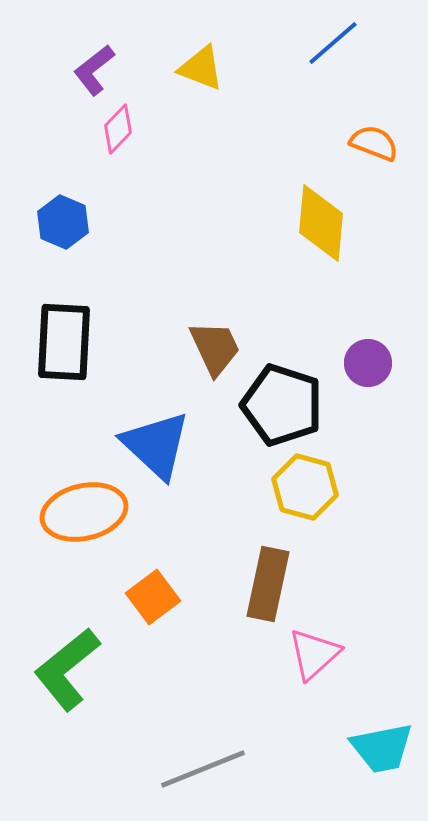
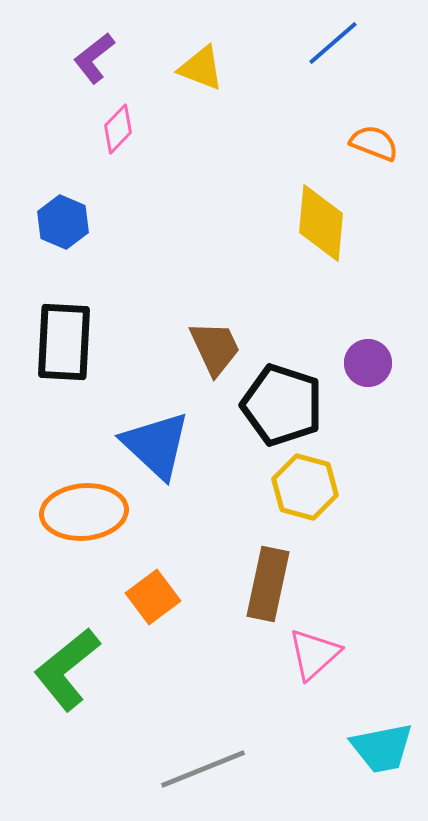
purple L-shape: moved 12 px up
orange ellipse: rotated 8 degrees clockwise
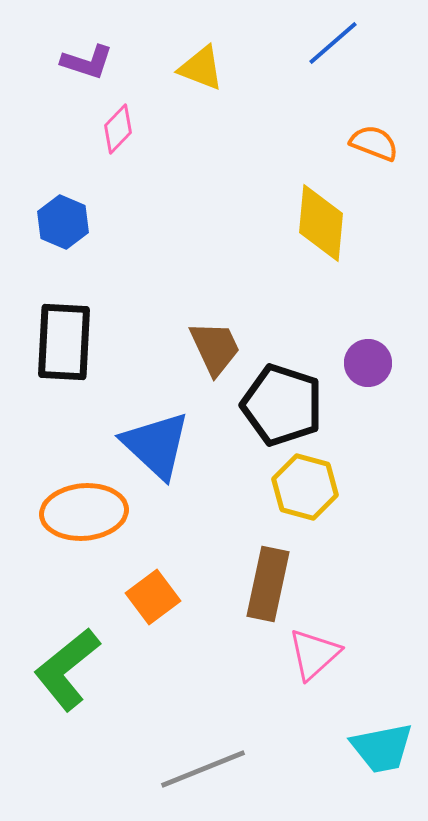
purple L-shape: moved 7 px left, 4 px down; rotated 124 degrees counterclockwise
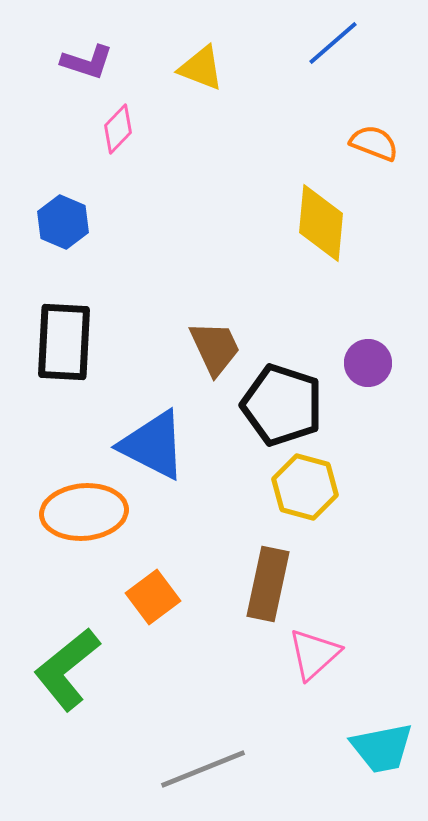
blue triangle: moved 3 px left; rotated 16 degrees counterclockwise
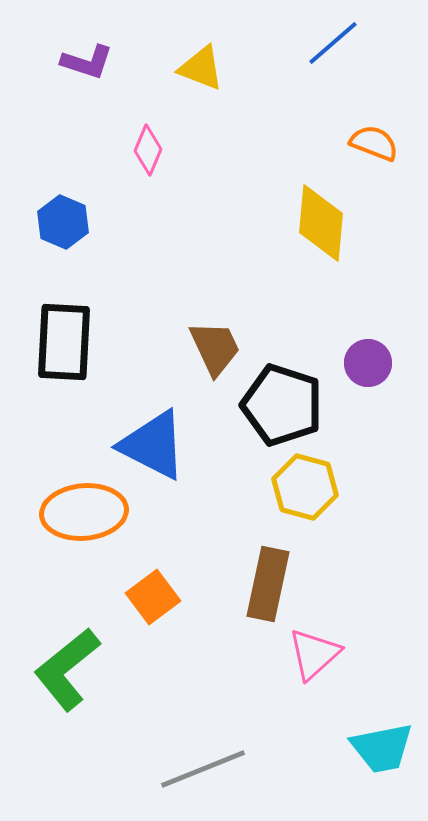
pink diamond: moved 30 px right, 21 px down; rotated 21 degrees counterclockwise
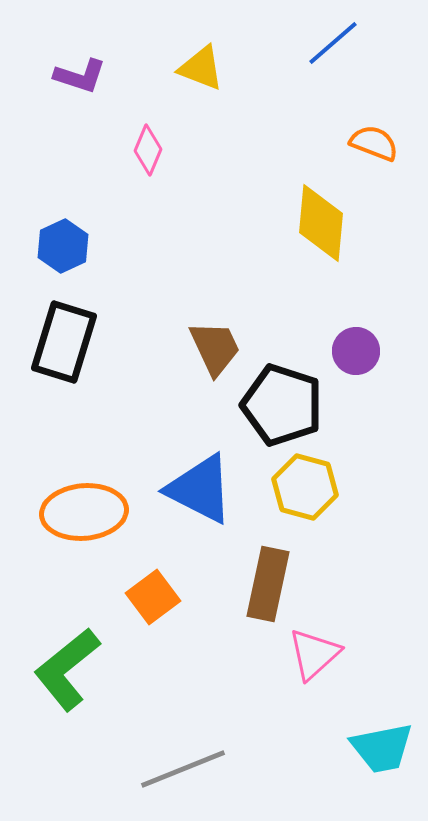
purple L-shape: moved 7 px left, 14 px down
blue hexagon: moved 24 px down; rotated 12 degrees clockwise
black rectangle: rotated 14 degrees clockwise
purple circle: moved 12 px left, 12 px up
blue triangle: moved 47 px right, 44 px down
gray line: moved 20 px left
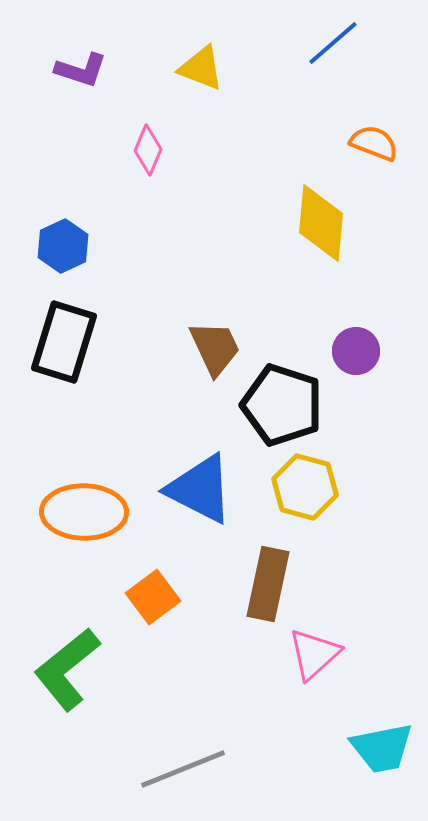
purple L-shape: moved 1 px right, 6 px up
orange ellipse: rotated 6 degrees clockwise
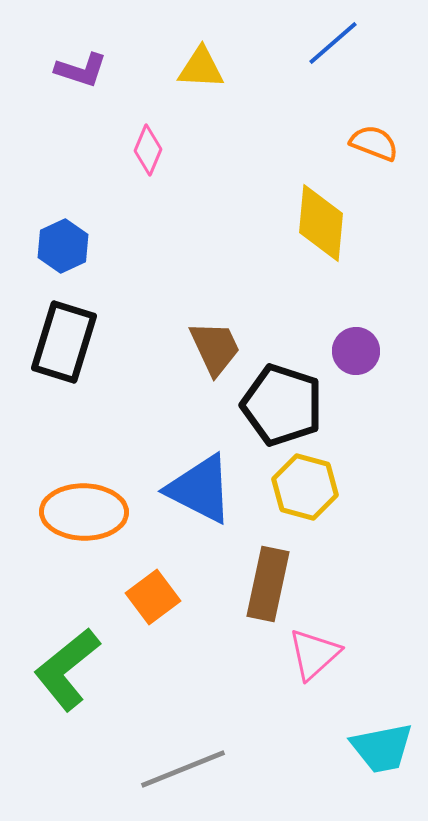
yellow triangle: rotated 18 degrees counterclockwise
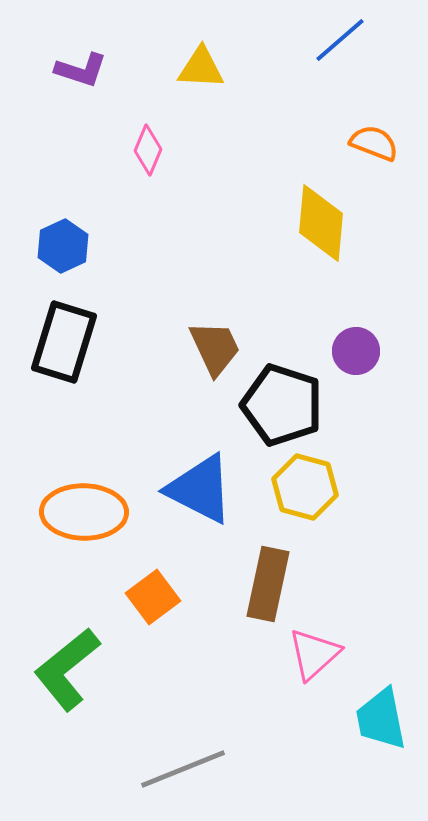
blue line: moved 7 px right, 3 px up
cyan trapezoid: moved 1 px left, 29 px up; rotated 90 degrees clockwise
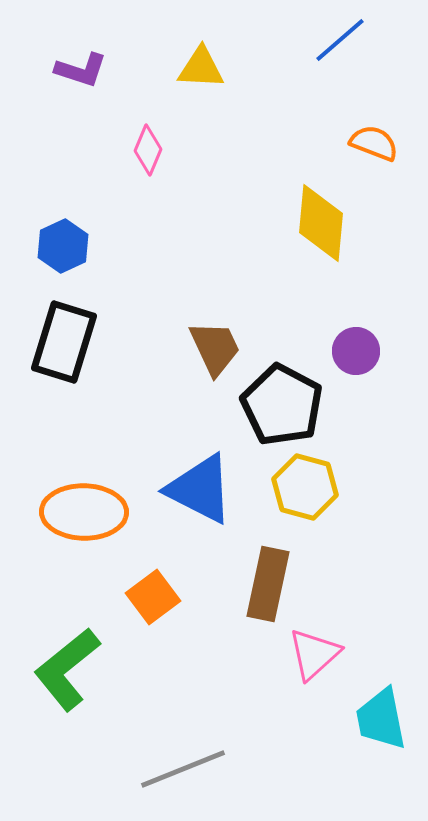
black pentagon: rotated 10 degrees clockwise
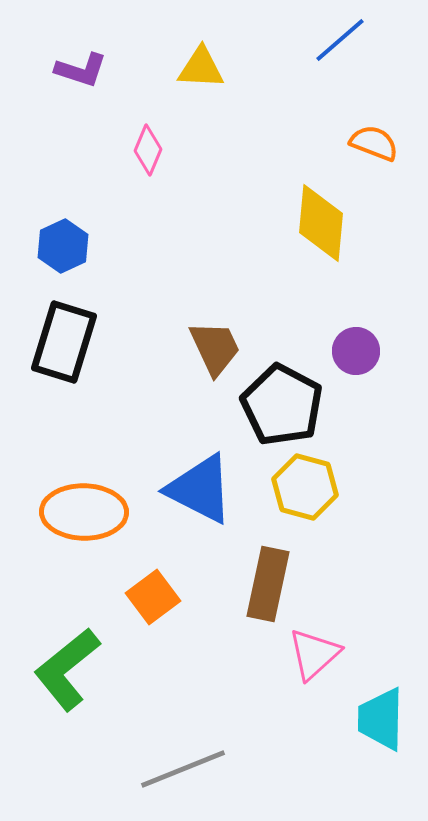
cyan trapezoid: rotated 12 degrees clockwise
